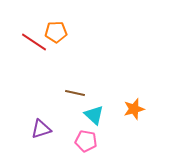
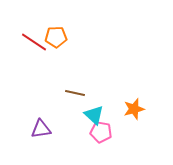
orange pentagon: moved 5 px down
purple triangle: rotated 10 degrees clockwise
pink pentagon: moved 15 px right, 9 px up
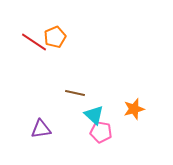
orange pentagon: moved 1 px left; rotated 20 degrees counterclockwise
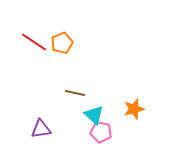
orange pentagon: moved 7 px right, 6 px down
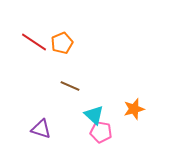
brown line: moved 5 px left, 7 px up; rotated 12 degrees clockwise
purple triangle: rotated 25 degrees clockwise
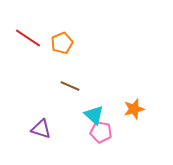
red line: moved 6 px left, 4 px up
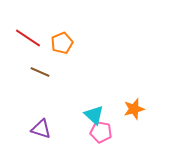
brown line: moved 30 px left, 14 px up
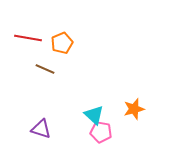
red line: rotated 24 degrees counterclockwise
brown line: moved 5 px right, 3 px up
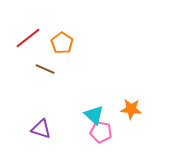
red line: rotated 48 degrees counterclockwise
orange pentagon: rotated 15 degrees counterclockwise
orange star: moved 3 px left; rotated 20 degrees clockwise
